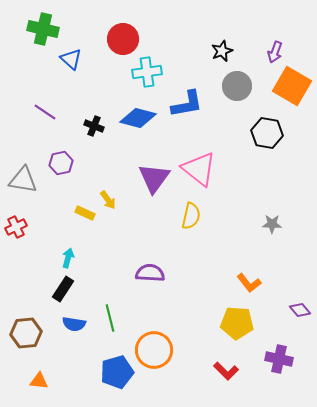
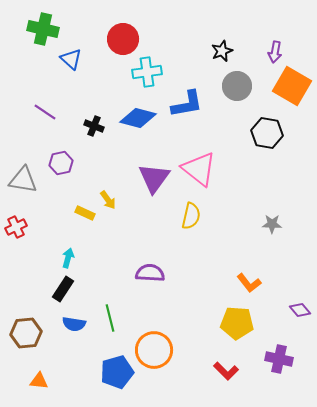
purple arrow: rotated 10 degrees counterclockwise
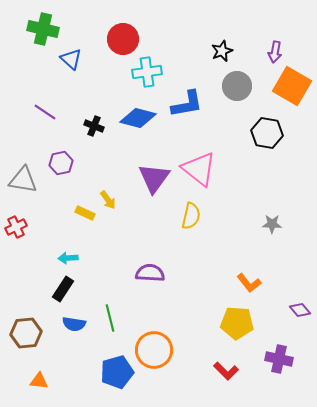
cyan arrow: rotated 108 degrees counterclockwise
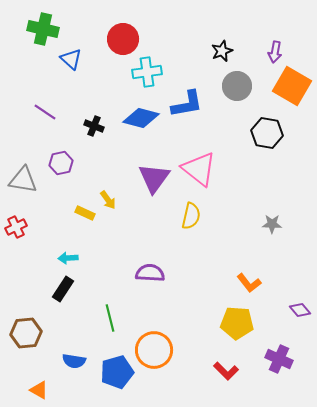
blue diamond: moved 3 px right
blue semicircle: moved 37 px down
purple cross: rotated 12 degrees clockwise
orange triangle: moved 9 px down; rotated 24 degrees clockwise
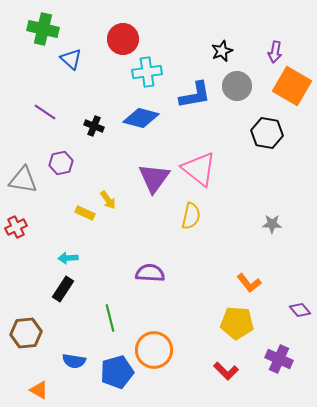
blue L-shape: moved 8 px right, 9 px up
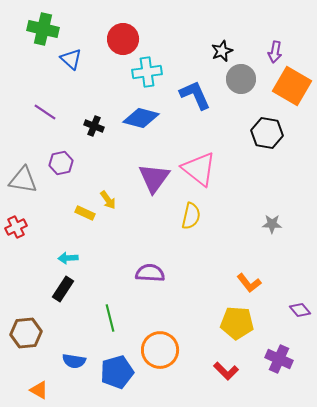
gray circle: moved 4 px right, 7 px up
blue L-shape: rotated 104 degrees counterclockwise
orange circle: moved 6 px right
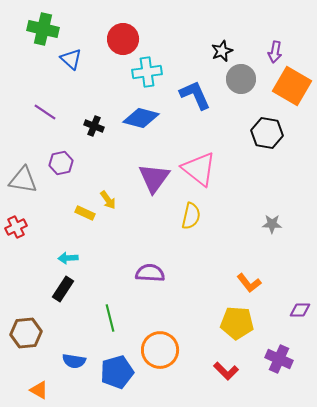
purple diamond: rotated 50 degrees counterclockwise
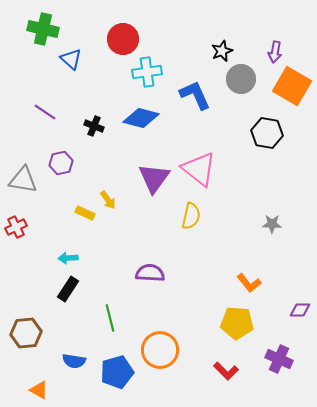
black rectangle: moved 5 px right
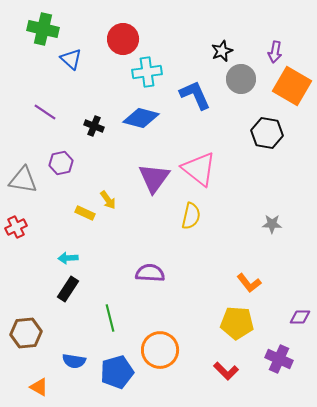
purple diamond: moved 7 px down
orange triangle: moved 3 px up
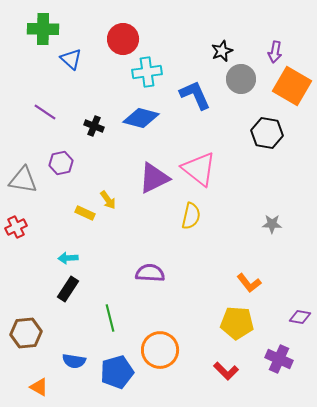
green cross: rotated 12 degrees counterclockwise
purple triangle: rotated 28 degrees clockwise
purple diamond: rotated 10 degrees clockwise
